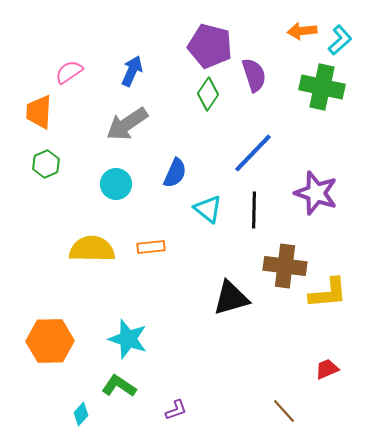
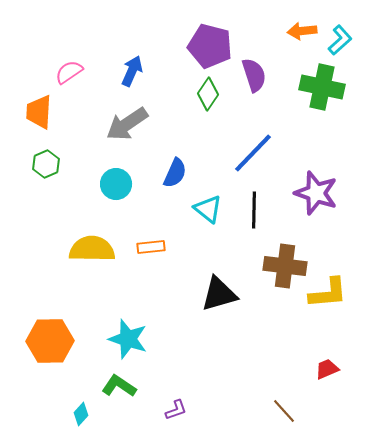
black triangle: moved 12 px left, 4 px up
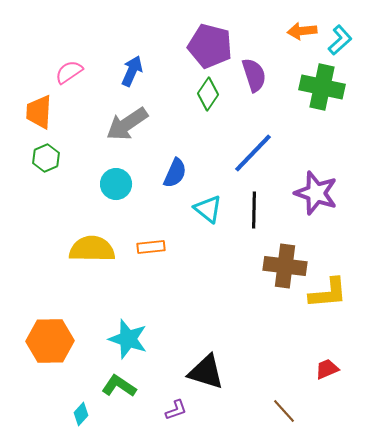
green hexagon: moved 6 px up
black triangle: moved 13 px left, 78 px down; rotated 33 degrees clockwise
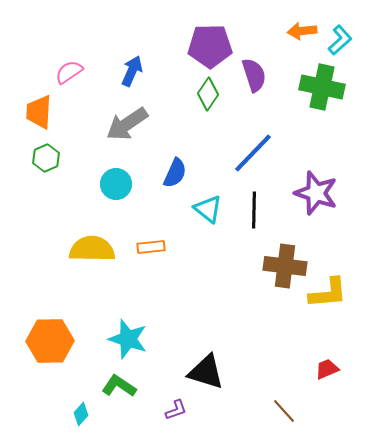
purple pentagon: rotated 15 degrees counterclockwise
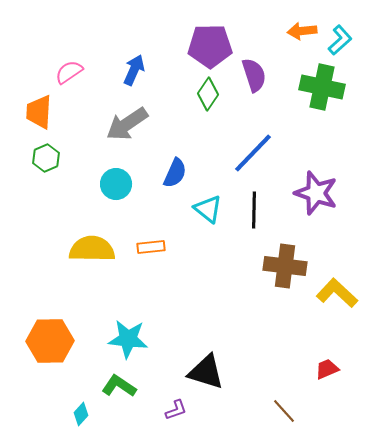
blue arrow: moved 2 px right, 1 px up
yellow L-shape: moved 9 px right; rotated 132 degrees counterclockwise
cyan star: rotated 12 degrees counterclockwise
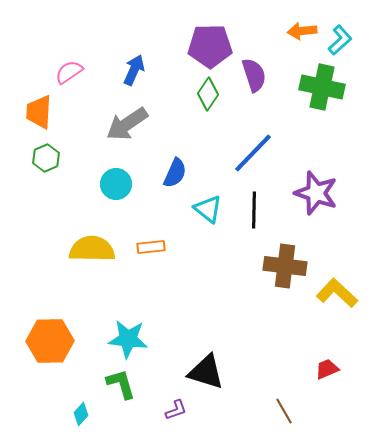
green L-shape: moved 2 px right, 2 px up; rotated 40 degrees clockwise
brown line: rotated 12 degrees clockwise
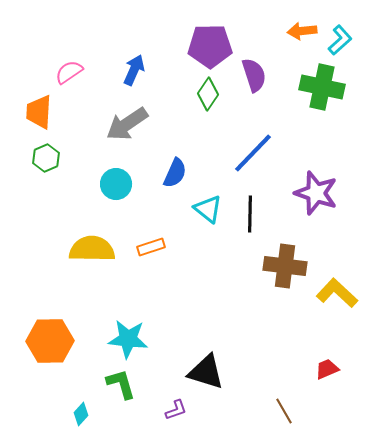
black line: moved 4 px left, 4 px down
orange rectangle: rotated 12 degrees counterclockwise
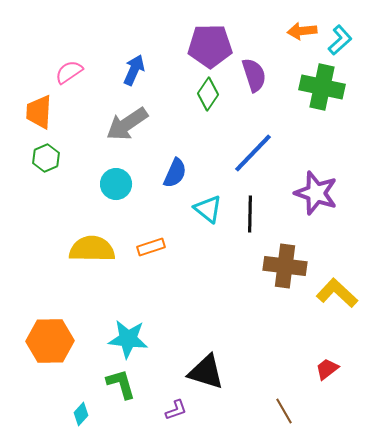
red trapezoid: rotated 15 degrees counterclockwise
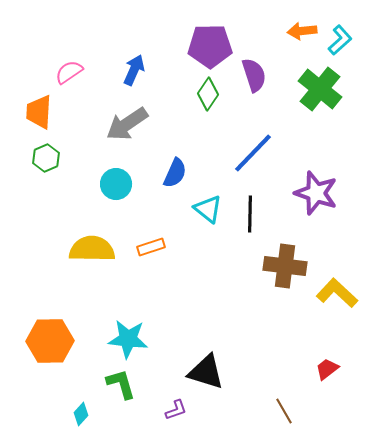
green cross: moved 2 px left, 2 px down; rotated 27 degrees clockwise
